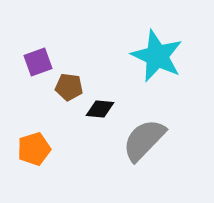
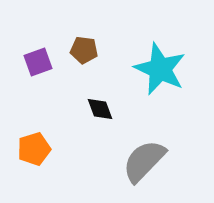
cyan star: moved 3 px right, 13 px down
brown pentagon: moved 15 px right, 37 px up
black diamond: rotated 64 degrees clockwise
gray semicircle: moved 21 px down
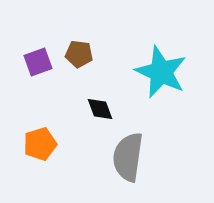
brown pentagon: moved 5 px left, 4 px down
cyan star: moved 1 px right, 3 px down
orange pentagon: moved 6 px right, 5 px up
gray semicircle: moved 16 px left, 4 px up; rotated 36 degrees counterclockwise
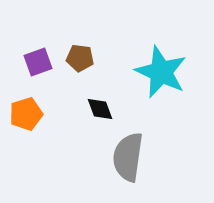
brown pentagon: moved 1 px right, 4 px down
orange pentagon: moved 14 px left, 30 px up
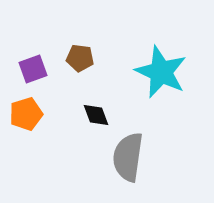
purple square: moved 5 px left, 7 px down
black diamond: moved 4 px left, 6 px down
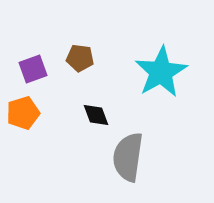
cyan star: rotated 18 degrees clockwise
orange pentagon: moved 3 px left, 1 px up
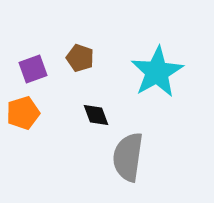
brown pentagon: rotated 12 degrees clockwise
cyan star: moved 4 px left
